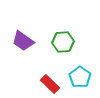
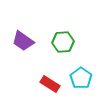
cyan pentagon: moved 1 px right, 1 px down
red rectangle: rotated 12 degrees counterclockwise
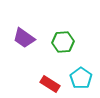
purple trapezoid: moved 1 px right, 3 px up
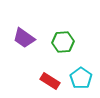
red rectangle: moved 3 px up
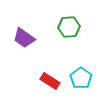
green hexagon: moved 6 px right, 15 px up
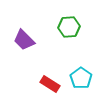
purple trapezoid: moved 2 px down; rotated 10 degrees clockwise
red rectangle: moved 3 px down
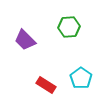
purple trapezoid: moved 1 px right
red rectangle: moved 4 px left, 1 px down
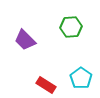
green hexagon: moved 2 px right
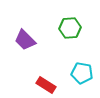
green hexagon: moved 1 px left, 1 px down
cyan pentagon: moved 1 px right, 5 px up; rotated 25 degrees counterclockwise
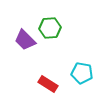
green hexagon: moved 20 px left
red rectangle: moved 2 px right, 1 px up
